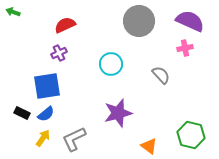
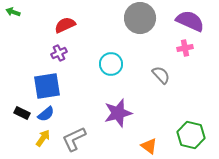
gray circle: moved 1 px right, 3 px up
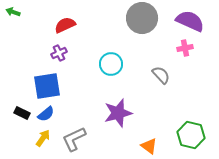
gray circle: moved 2 px right
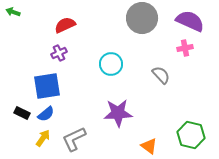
purple star: rotated 12 degrees clockwise
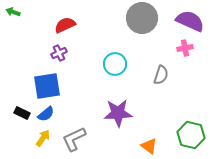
cyan circle: moved 4 px right
gray semicircle: rotated 60 degrees clockwise
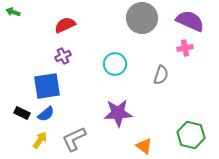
purple cross: moved 4 px right, 3 px down
yellow arrow: moved 3 px left, 2 px down
orange triangle: moved 5 px left
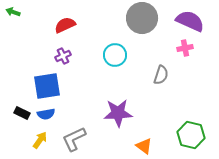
cyan circle: moved 9 px up
blue semicircle: rotated 30 degrees clockwise
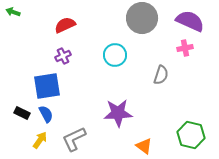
blue semicircle: rotated 108 degrees counterclockwise
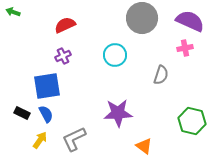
green hexagon: moved 1 px right, 14 px up
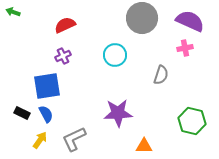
orange triangle: rotated 36 degrees counterclockwise
